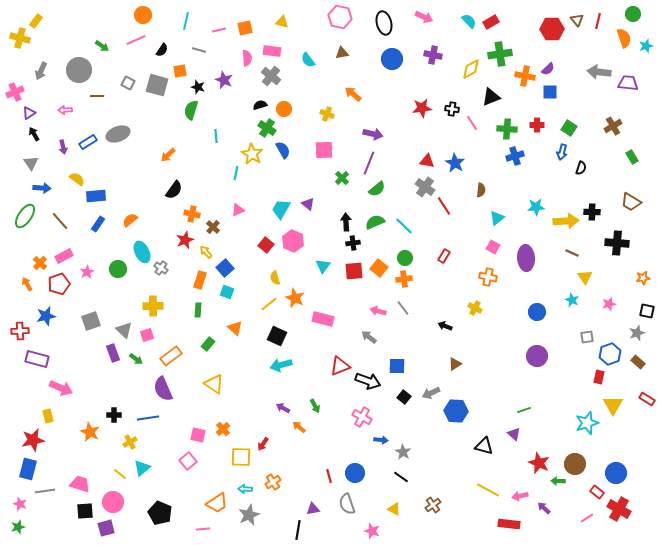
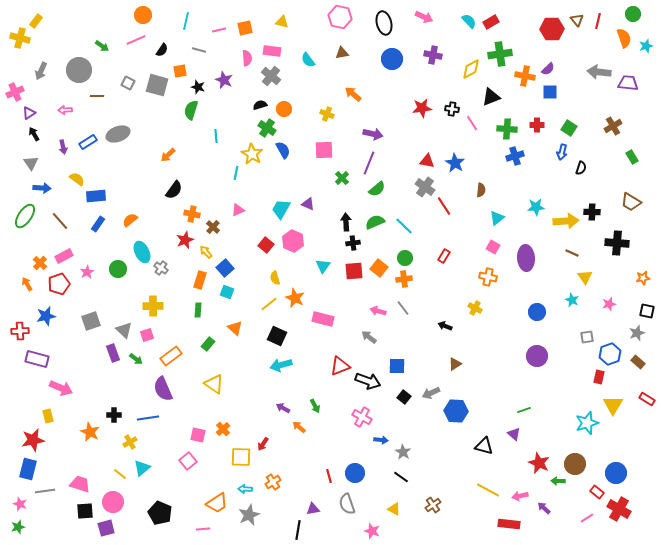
purple triangle at (308, 204): rotated 16 degrees counterclockwise
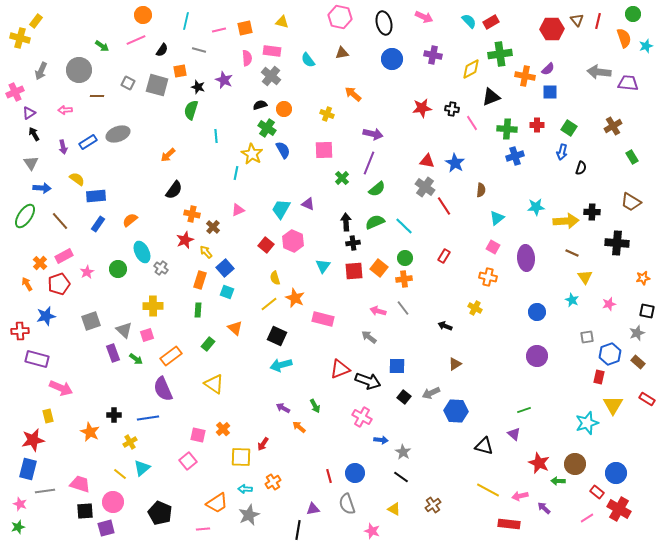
red triangle at (340, 366): moved 3 px down
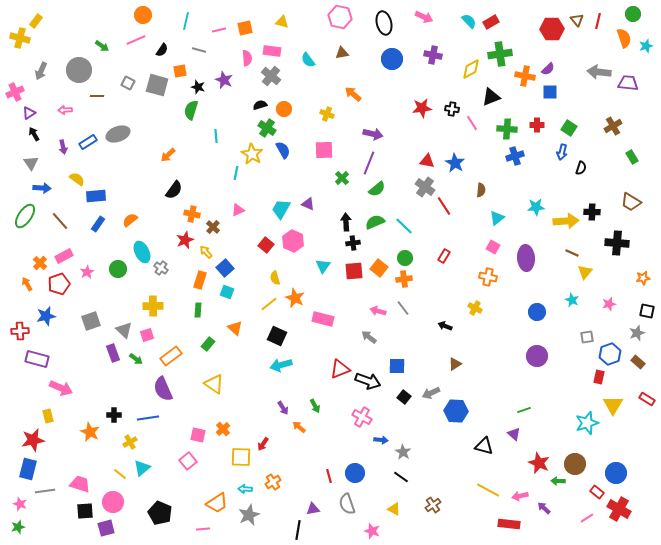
yellow triangle at (585, 277): moved 5 px up; rotated 14 degrees clockwise
purple arrow at (283, 408): rotated 152 degrees counterclockwise
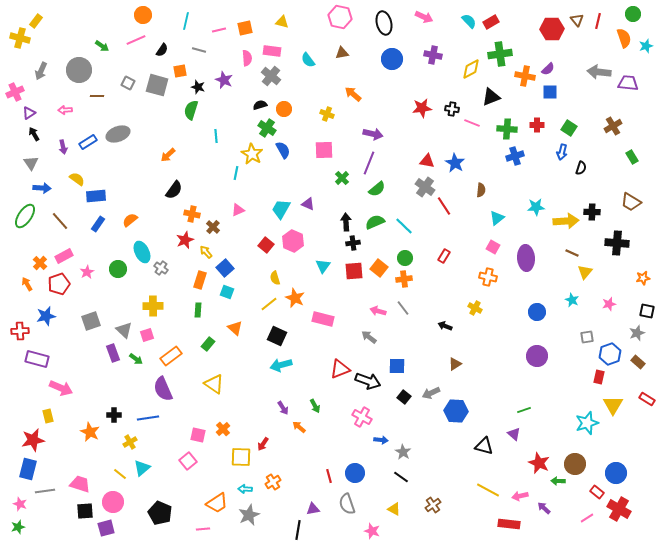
pink line at (472, 123): rotated 35 degrees counterclockwise
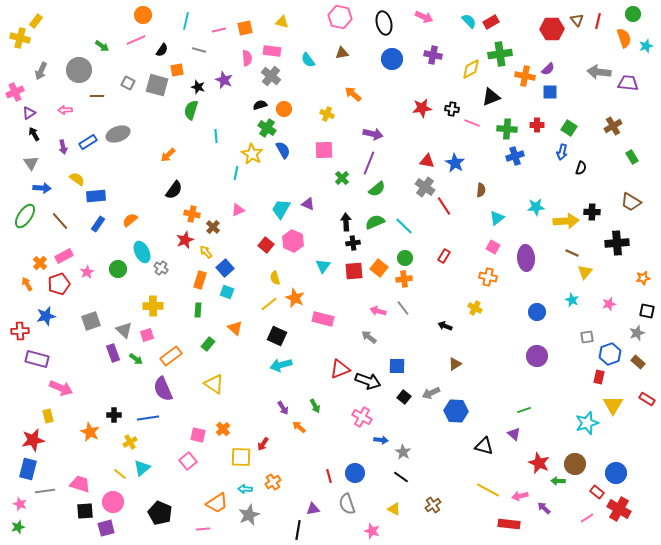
orange square at (180, 71): moved 3 px left, 1 px up
black cross at (617, 243): rotated 10 degrees counterclockwise
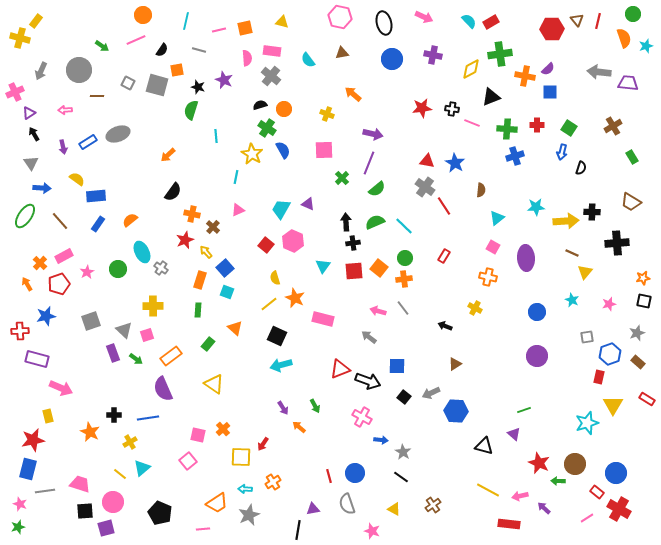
cyan line at (236, 173): moved 4 px down
black semicircle at (174, 190): moved 1 px left, 2 px down
black square at (647, 311): moved 3 px left, 10 px up
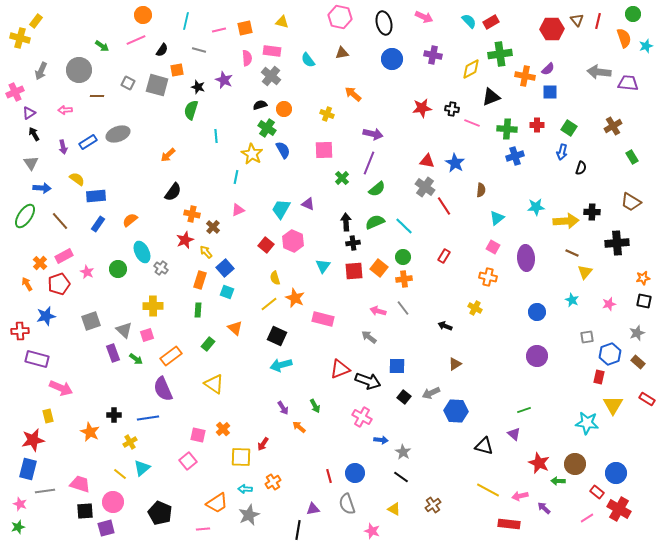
green circle at (405, 258): moved 2 px left, 1 px up
pink star at (87, 272): rotated 16 degrees counterclockwise
cyan star at (587, 423): rotated 25 degrees clockwise
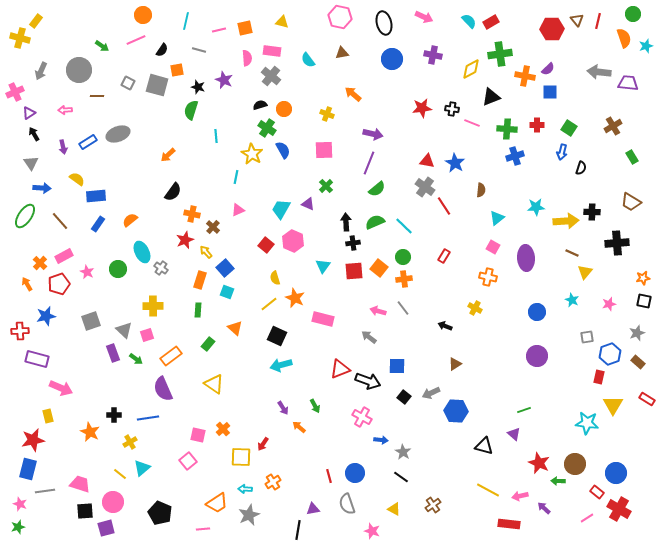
green cross at (342, 178): moved 16 px left, 8 px down
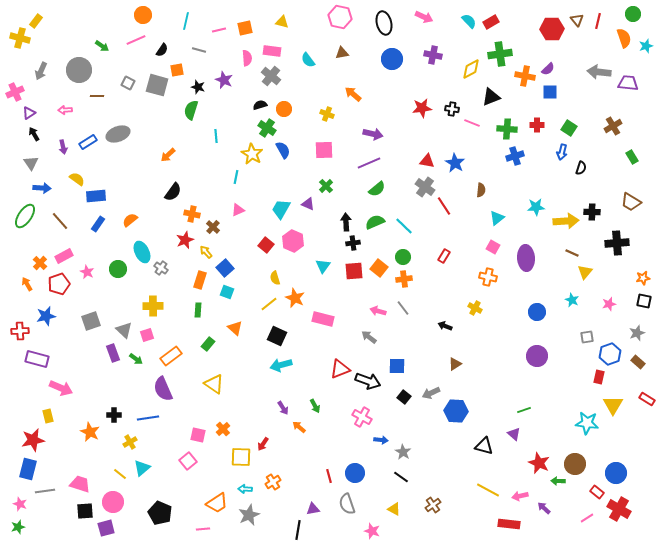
purple line at (369, 163): rotated 45 degrees clockwise
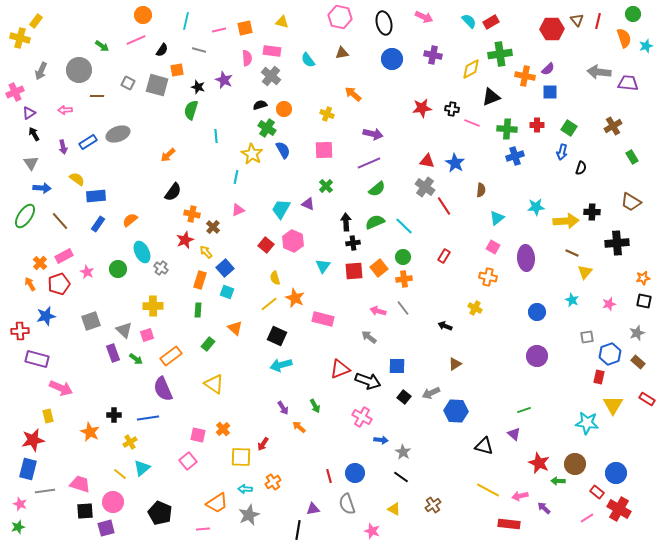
orange square at (379, 268): rotated 12 degrees clockwise
orange arrow at (27, 284): moved 3 px right
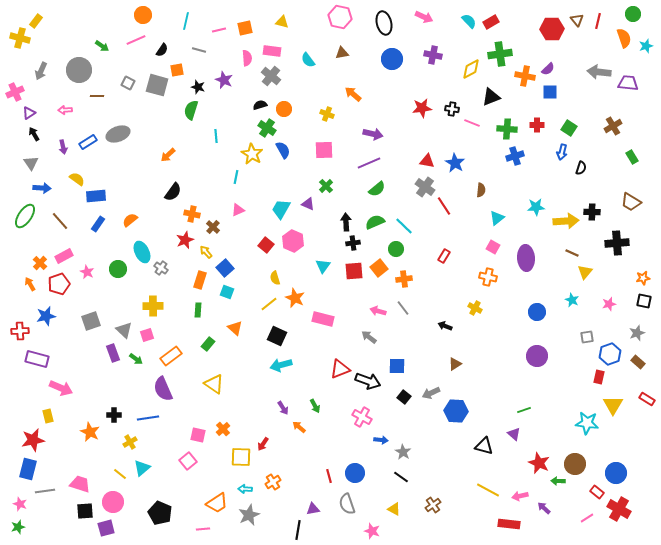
green circle at (403, 257): moved 7 px left, 8 px up
